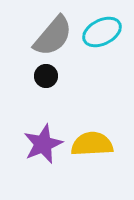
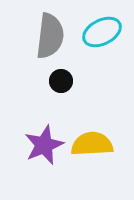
gray semicircle: moved 3 px left; rotated 33 degrees counterclockwise
black circle: moved 15 px right, 5 px down
purple star: moved 1 px right, 1 px down
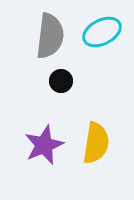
yellow semicircle: moved 4 px right, 1 px up; rotated 102 degrees clockwise
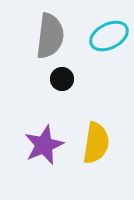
cyan ellipse: moved 7 px right, 4 px down
black circle: moved 1 px right, 2 px up
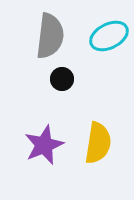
yellow semicircle: moved 2 px right
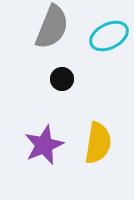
gray semicircle: moved 2 px right, 9 px up; rotated 15 degrees clockwise
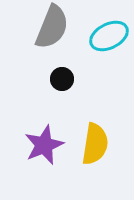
yellow semicircle: moved 3 px left, 1 px down
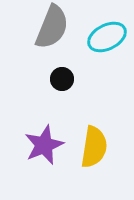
cyan ellipse: moved 2 px left, 1 px down
yellow semicircle: moved 1 px left, 3 px down
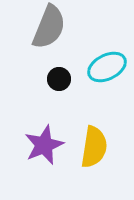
gray semicircle: moved 3 px left
cyan ellipse: moved 30 px down
black circle: moved 3 px left
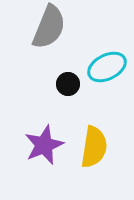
black circle: moved 9 px right, 5 px down
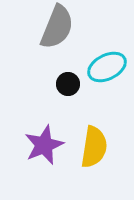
gray semicircle: moved 8 px right
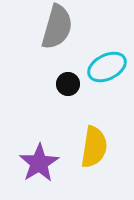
gray semicircle: rotated 6 degrees counterclockwise
purple star: moved 5 px left, 18 px down; rotated 9 degrees counterclockwise
